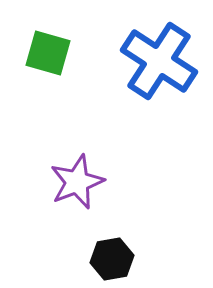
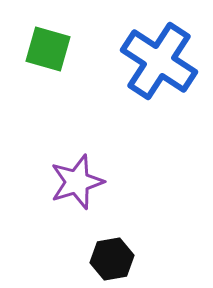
green square: moved 4 px up
purple star: rotated 4 degrees clockwise
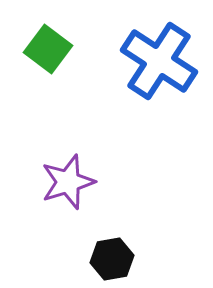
green square: rotated 21 degrees clockwise
purple star: moved 9 px left
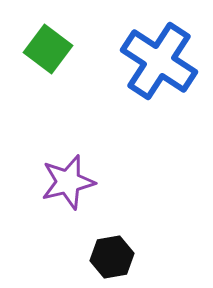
purple star: rotated 4 degrees clockwise
black hexagon: moved 2 px up
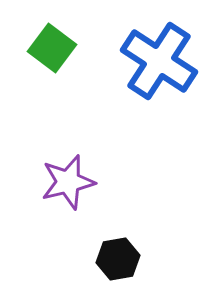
green square: moved 4 px right, 1 px up
black hexagon: moved 6 px right, 2 px down
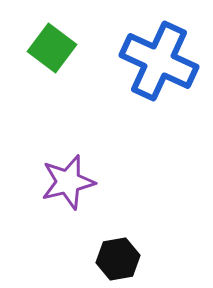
blue cross: rotated 8 degrees counterclockwise
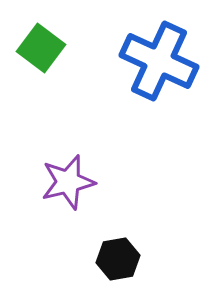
green square: moved 11 px left
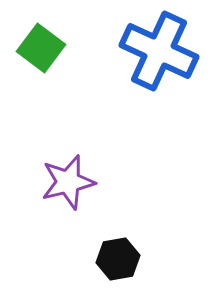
blue cross: moved 10 px up
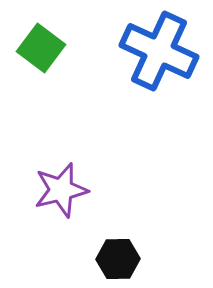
purple star: moved 7 px left, 8 px down
black hexagon: rotated 9 degrees clockwise
